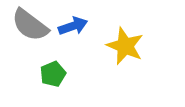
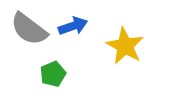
gray semicircle: moved 1 px left, 4 px down
yellow star: rotated 6 degrees clockwise
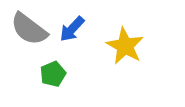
blue arrow: moved 1 px left, 3 px down; rotated 152 degrees clockwise
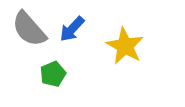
gray semicircle: rotated 12 degrees clockwise
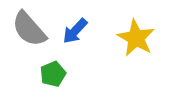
blue arrow: moved 3 px right, 2 px down
yellow star: moved 11 px right, 8 px up
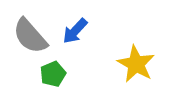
gray semicircle: moved 1 px right, 7 px down
yellow star: moved 26 px down
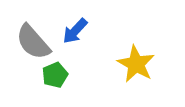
gray semicircle: moved 3 px right, 6 px down
green pentagon: moved 2 px right, 1 px down
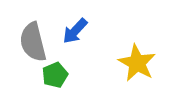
gray semicircle: rotated 27 degrees clockwise
yellow star: moved 1 px right, 1 px up
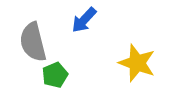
blue arrow: moved 9 px right, 11 px up
yellow star: rotated 9 degrees counterclockwise
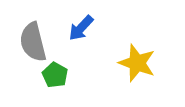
blue arrow: moved 3 px left, 8 px down
green pentagon: rotated 20 degrees counterclockwise
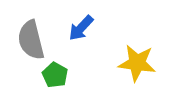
gray semicircle: moved 2 px left, 2 px up
yellow star: rotated 12 degrees counterclockwise
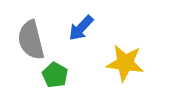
yellow star: moved 12 px left
